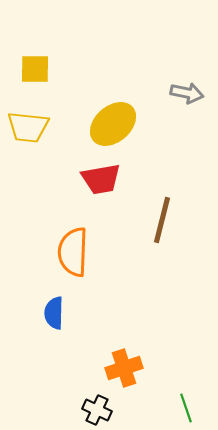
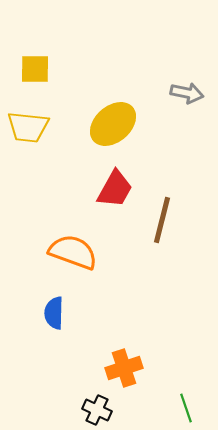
red trapezoid: moved 14 px right, 10 px down; rotated 51 degrees counterclockwise
orange semicircle: rotated 108 degrees clockwise
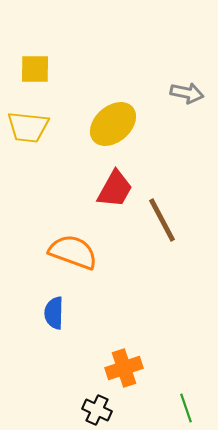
brown line: rotated 42 degrees counterclockwise
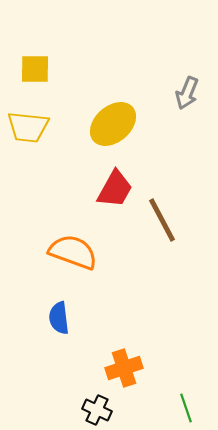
gray arrow: rotated 100 degrees clockwise
blue semicircle: moved 5 px right, 5 px down; rotated 8 degrees counterclockwise
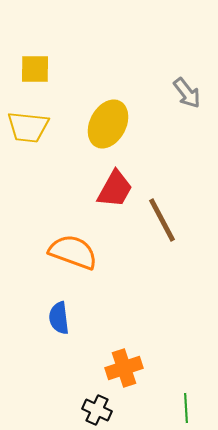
gray arrow: rotated 60 degrees counterclockwise
yellow ellipse: moved 5 px left; rotated 21 degrees counterclockwise
green line: rotated 16 degrees clockwise
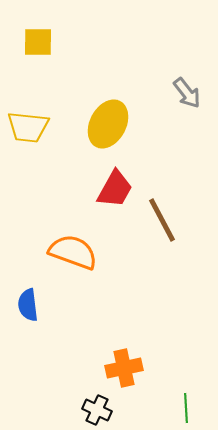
yellow square: moved 3 px right, 27 px up
blue semicircle: moved 31 px left, 13 px up
orange cross: rotated 6 degrees clockwise
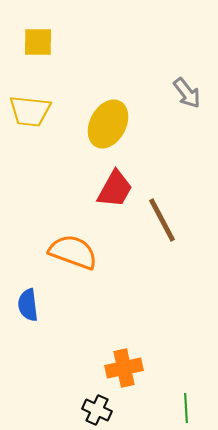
yellow trapezoid: moved 2 px right, 16 px up
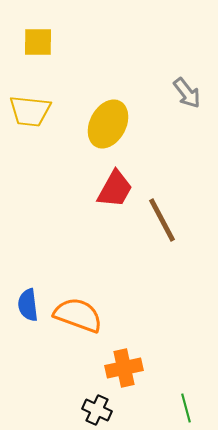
orange semicircle: moved 5 px right, 63 px down
green line: rotated 12 degrees counterclockwise
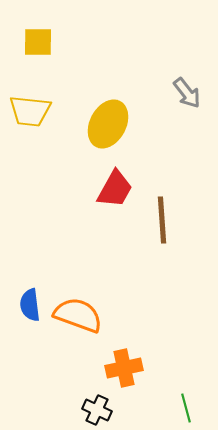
brown line: rotated 24 degrees clockwise
blue semicircle: moved 2 px right
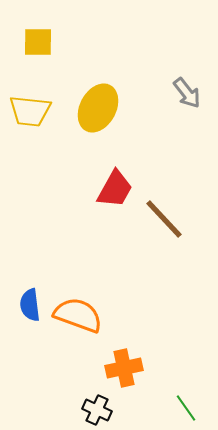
yellow ellipse: moved 10 px left, 16 px up
brown line: moved 2 px right, 1 px up; rotated 39 degrees counterclockwise
green line: rotated 20 degrees counterclockwise
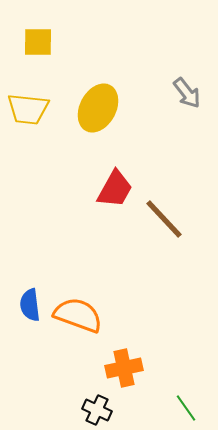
yellow trapezoid: moved 2 px left, 2 px up
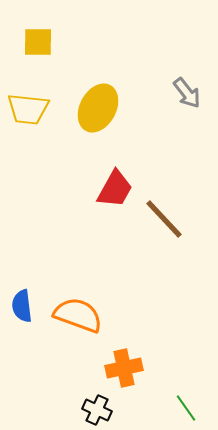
blue semicircle: moved 8 px left, 1 px down
